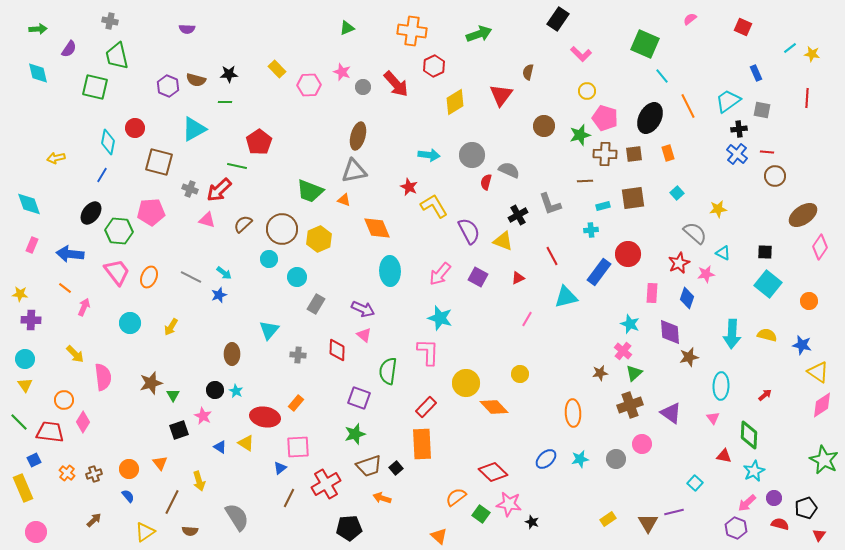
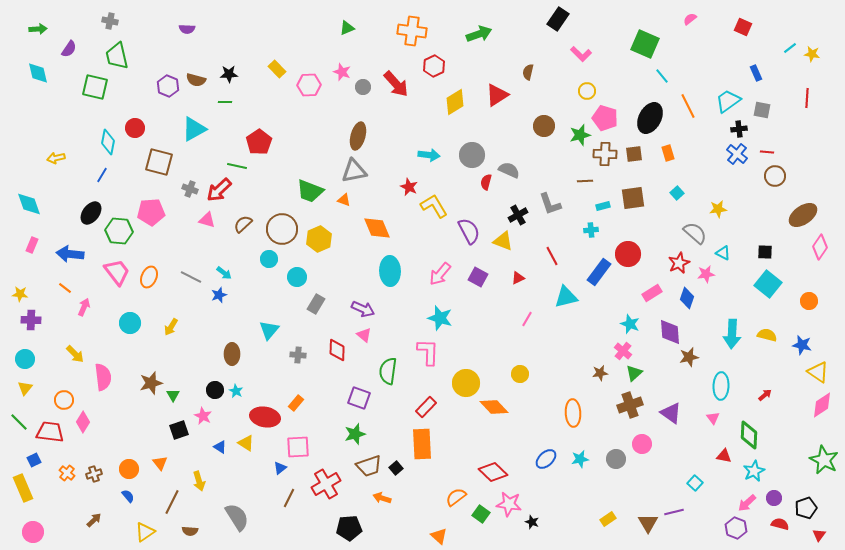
red triangle at (501, 95): moved 4 px left; rotated 20 degrees clockwise
pink rectangle at (652, 293): rotated 54 degrees clockwise
yellow triangle at (25, 385): moved 3 px down; rotated 14 degrees clockwise
pink circle at (36, 532): moved 3 px left
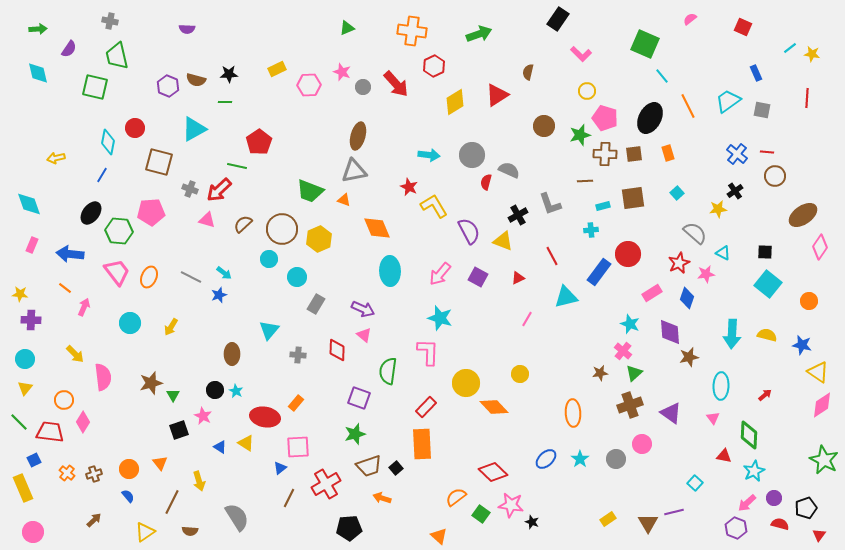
yellow rectangle at (277, 69): rotated 72 degrees counterclockwise
black cross at (739, 129): moved 4 px left, 62 px down; rotated 28 degrees counterclockwise
cyan star at (580, 459): rotated 24 degrees counterclockwise
pink star at (509, 504): moved 2 px right, 1 px down
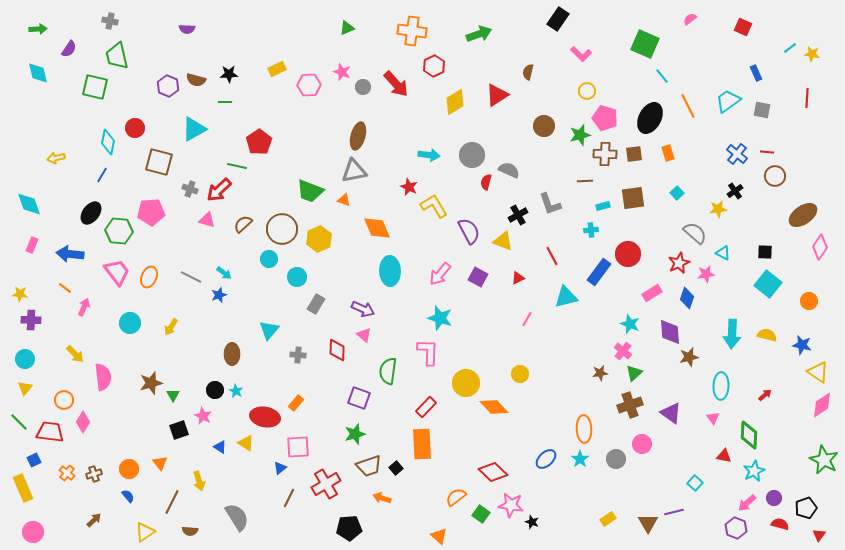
orange ellipse at (573, 413): moved 11 px right, 16 px down
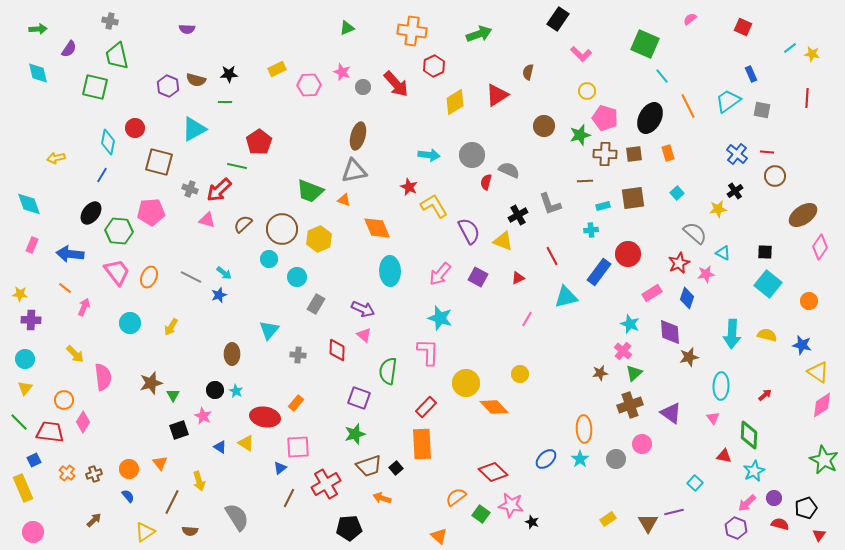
blue rectangle at (756, 73): moved 5 px left, 1 px down
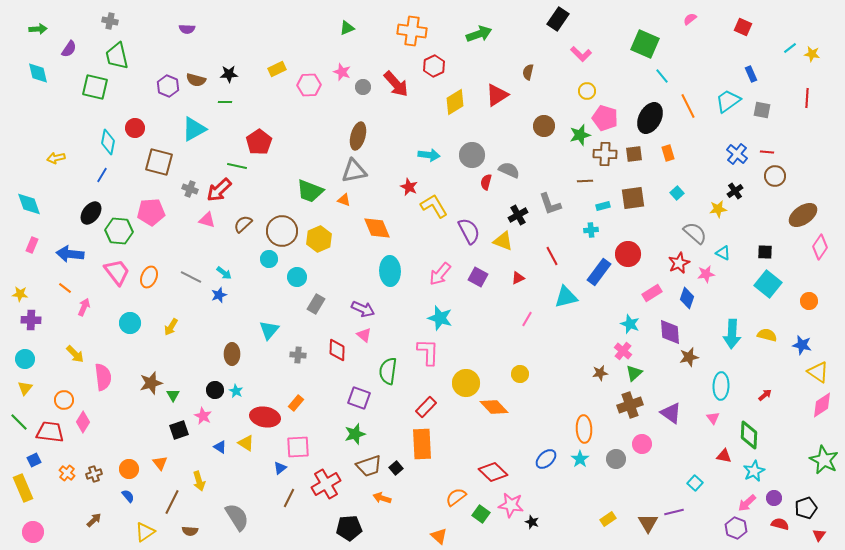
brown circle at (282, 229): moved 2 px down
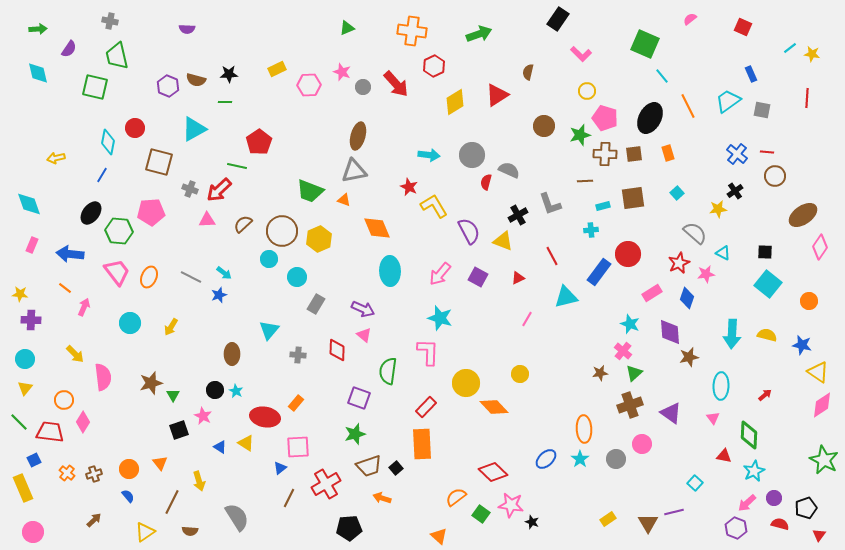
pink triangle at (207, 220): rotated 18 degrees counterclockwise
